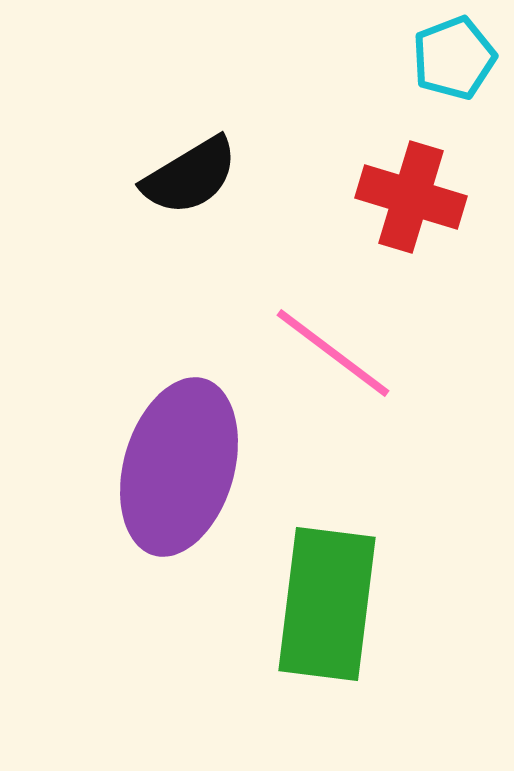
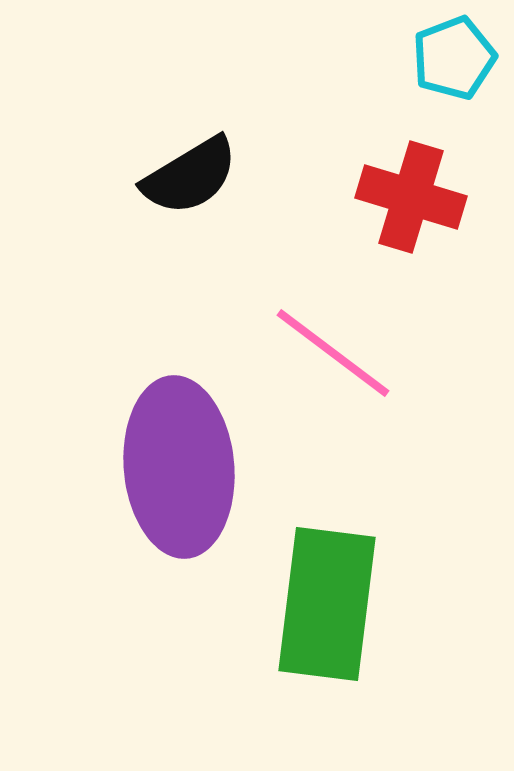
purple ellipse: rotated 21 degrees counterclockwise
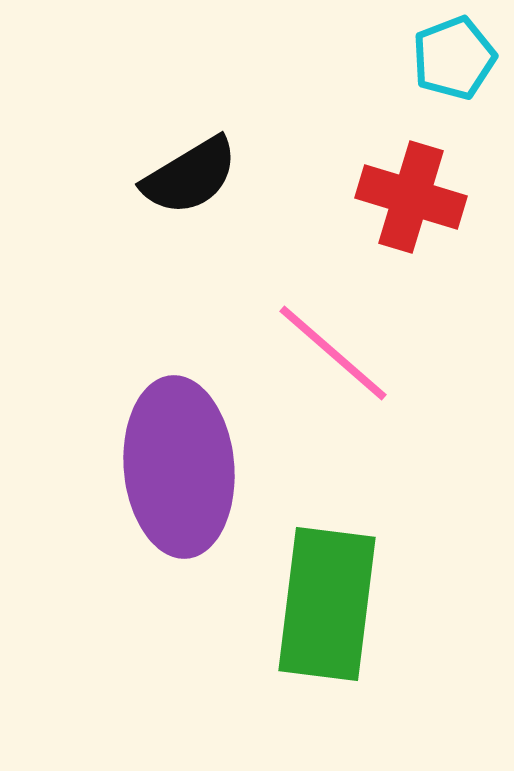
pink line: rotated 4 degrees clockwise
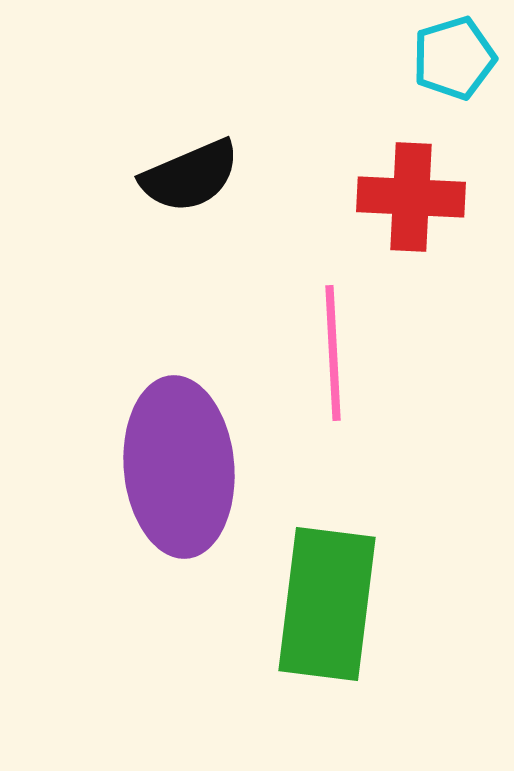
cyan pentagon: rotated 4 degrees clockwise
black semicircle: rotated 8 degrees clockwise
red cross: rotated 14 degrees counterclockwise
pink line: rotated 46 degrees clockwise
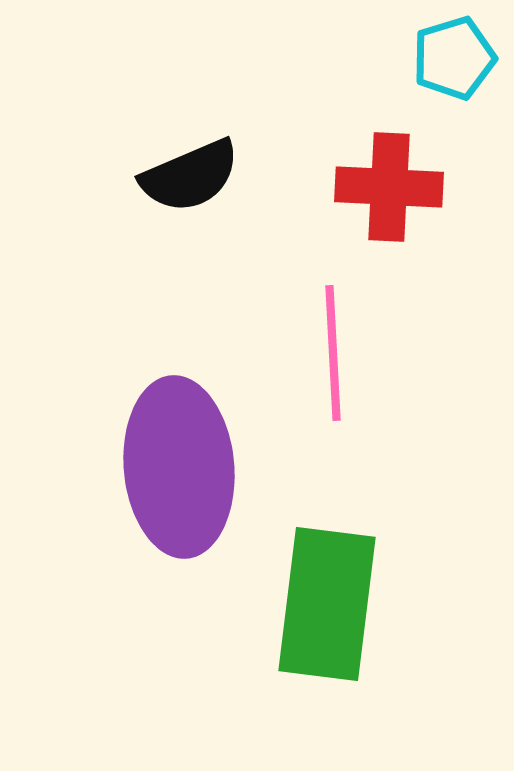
red cross: moved 22 px left, 10 px up
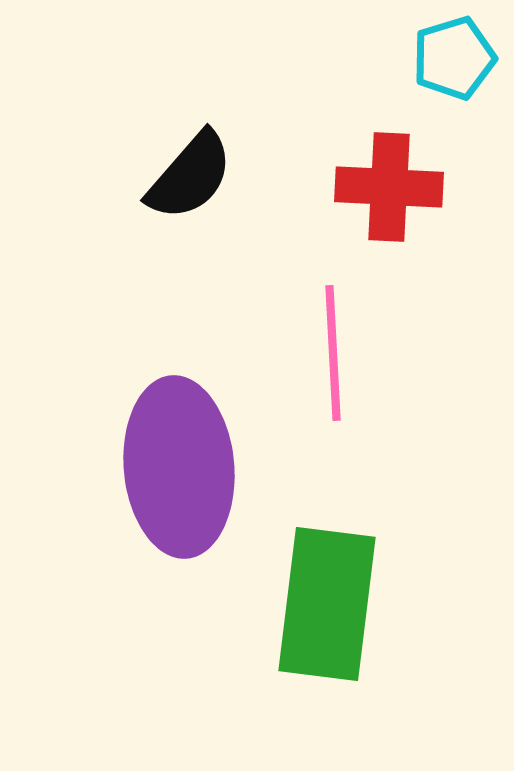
black semicircle: rotated 26 degrees counterclockwise
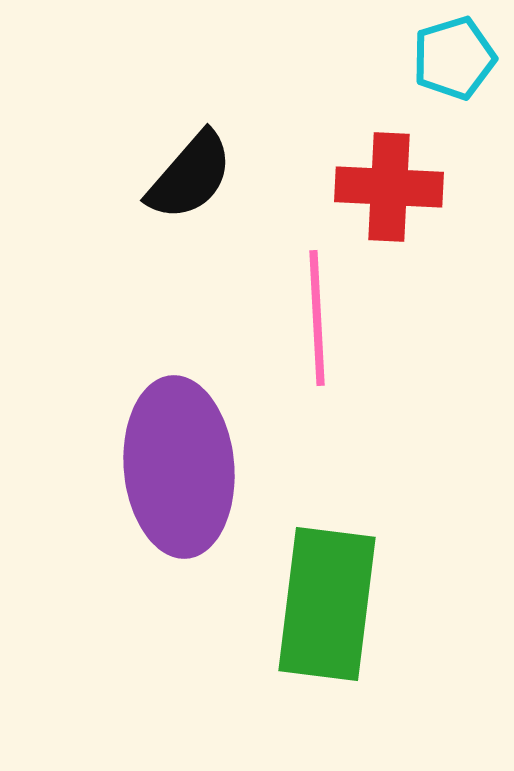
pink line: moved 16 px left, 35 px up
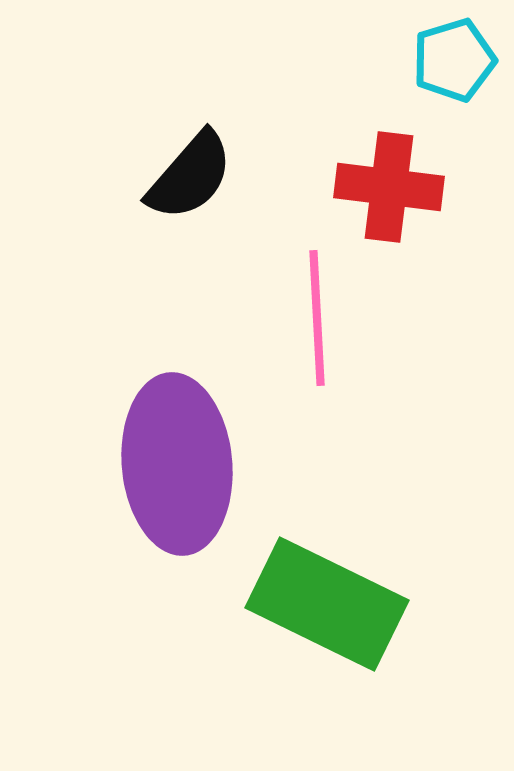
cyan pentagon: moved 2 px down
red cross: rotated 4 degrees clockwise
purple ellipse: moved 2 px left, 3 px up
green rectangle: rotated 71 degrees counterclockwise
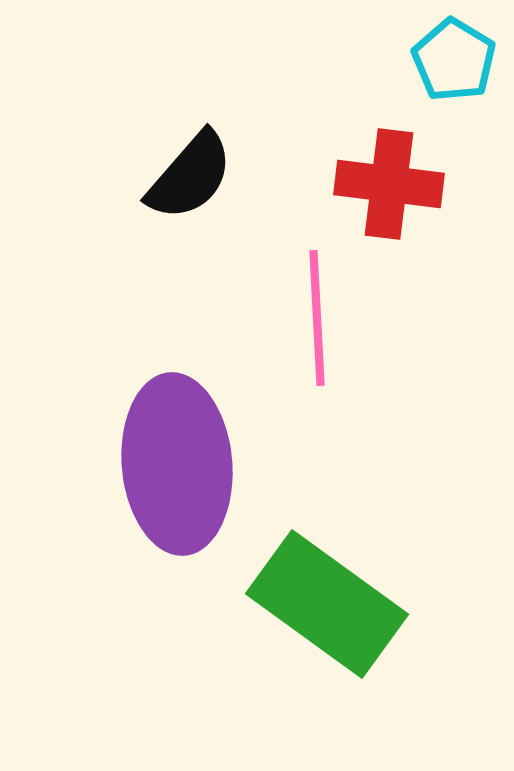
cyan pentagon: rotated 24 degrees counterclockwise
red cross: moved 3 px up
green rectangle: rotated 10 degrees clockwise
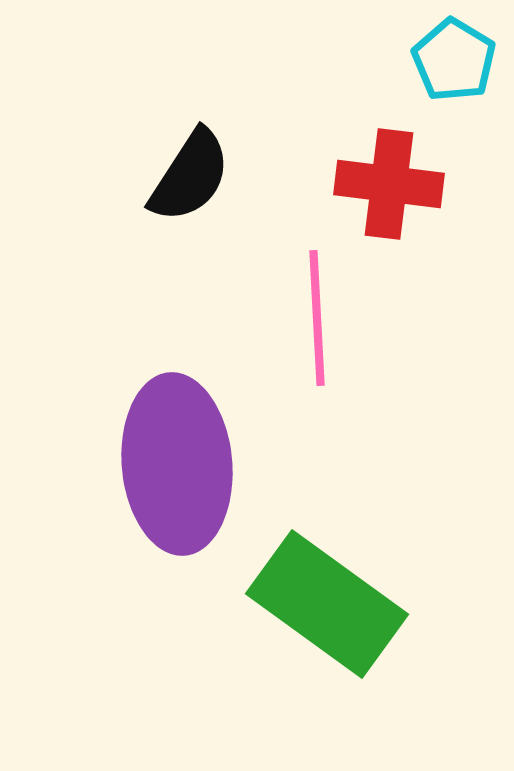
black semicircle: rotated 8 degrees counterclockwise
